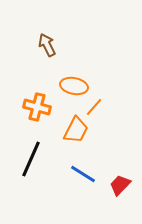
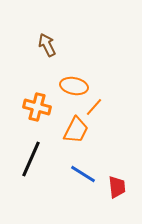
red trapezoid: moved 3 px left, 2 px down; rotated 130 degrees clockwise
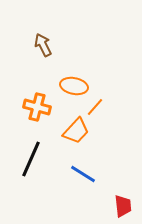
brown arrow: moved 4 px left
orange line: moved 1 px right
orange trapezoid: moved 1 px down; rotated 16 degrees clockwise
red trapezoid: moved 6 px right, 19 px down
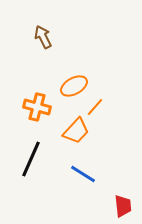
brown arrow: moved 8 px up
orange ellipse: rotated 40 degrees counterclockwise
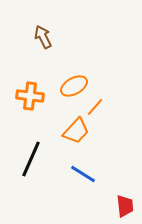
orange cross: moved 7 px left, 11 px up; rotated 8 degrees counterclockwise
red trapezoid: moved 2 px right
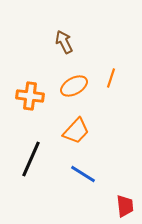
brown arrow: moved 21 px right, 5 px down
orange line: moved 16 px right, 29 px up; rotated 24 degrees counterclockwise
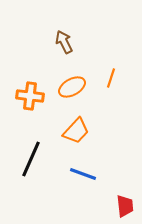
orange ellipse: moved 2 px left, 1 px down
blue line: rotated 12 degrees counterclockwise
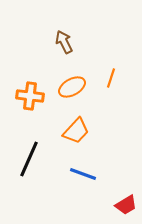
black line: moved 2 px left
red trapezoid: moved 1 px right, 1 px up; rotated 65 degrees clockwise
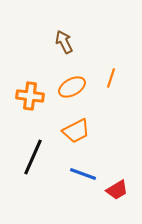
orange trapezoid: rotated 20 degrees clockwise
black line: moved 4 px right, 2 px up
red trapezoid: moved 9 px left, 15 px up
